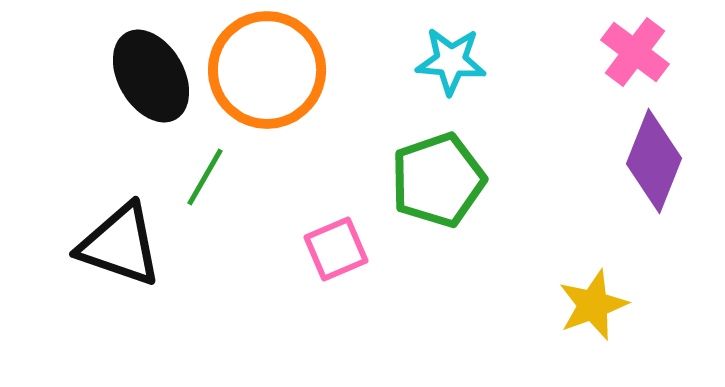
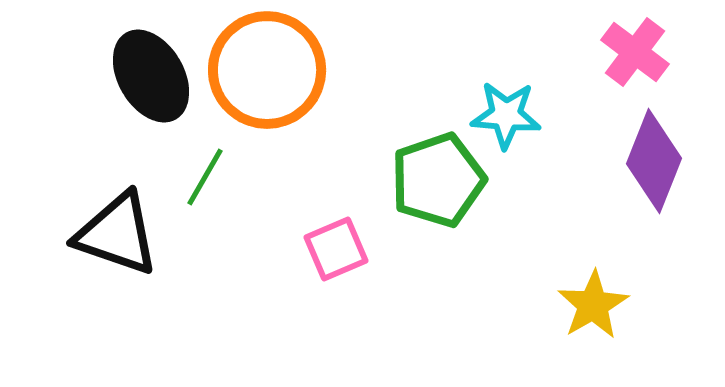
cyan star: moved 55 px right, 54 px down
black triangle: moved 3 px left, 11 px up
yellow star: rotated 10 degrees counterclockwise
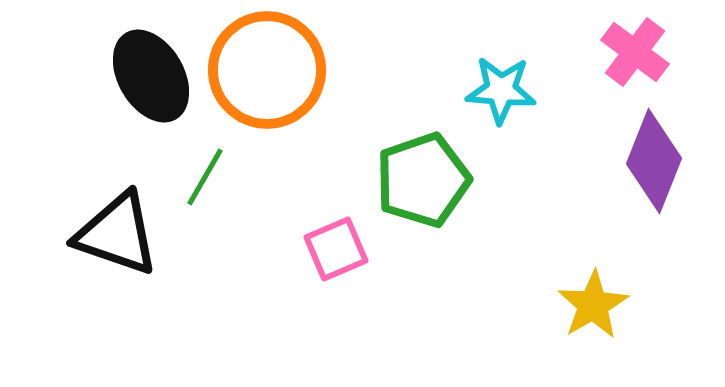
cyan star: moved 5 px left, 25 px up
green pentagon: moved 15 px left
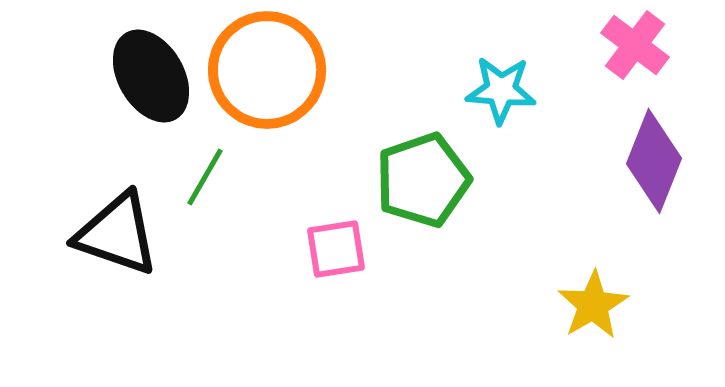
pink cross: moved 7 px up
pink square: rotated 14 degrees clockwise
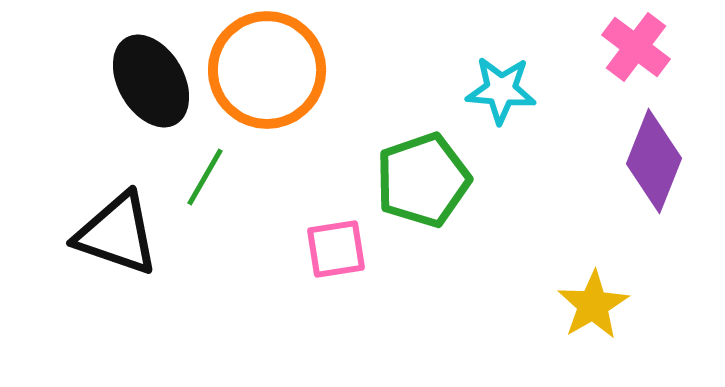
pink cross: moved 1 px right, 2 px down
black ellipse: moved 5 px down
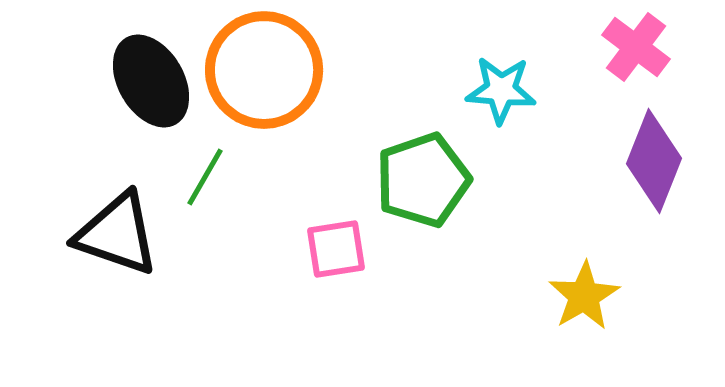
orange circle: moved 3 px left
yellow star: moved 9 px left, 9 px up
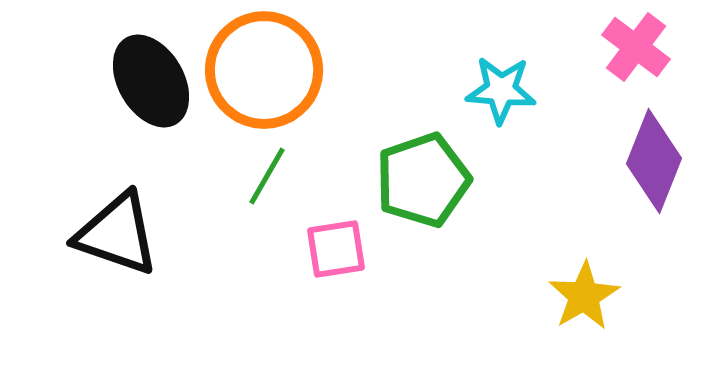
green line: moved 62 px right, 1 px up
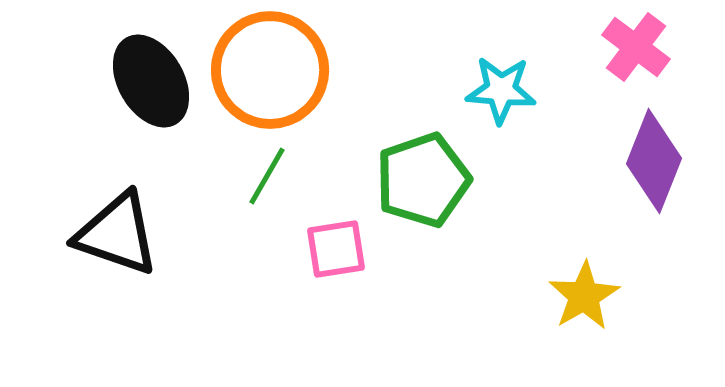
orange circle: moved 6 px right
